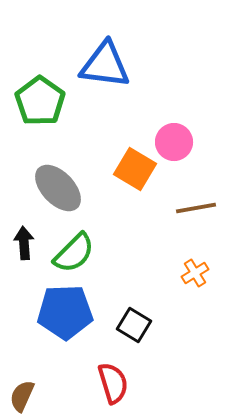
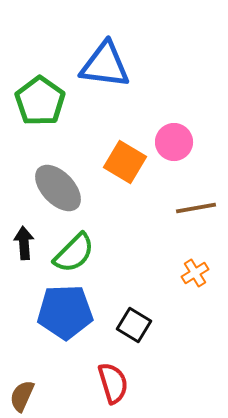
orange square: moved 10 px left, 7 px up
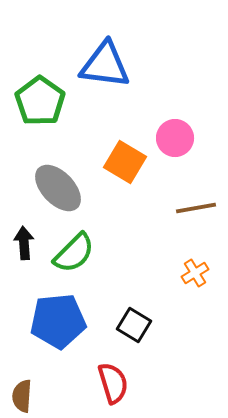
pink circle: moved 1 px right, 4 px up
blue pentagon: moved 7 px left, 9 px down; rotated 4 degrees counterclockwise
brown semicircle: rotated 20 degrees counterclockwise
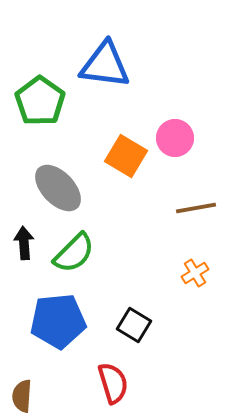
orange square: moved 1 px right, 6 px up
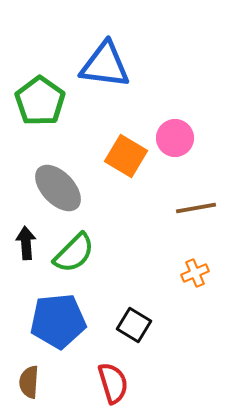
black arrow: moved 2 px right
orange cross: rotated 8 degrees clockwise
brown semicircle: moved 7 px right, 14 px up
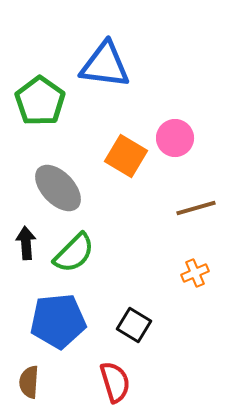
brown line: rotated 6 degrees counterclockwise
red semicircle: moved 2 px right, 1 px up
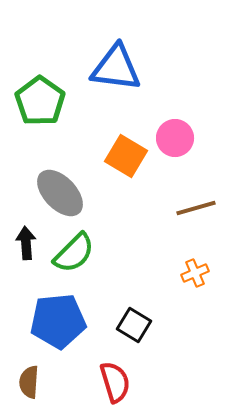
blue triangle: moved 11 px right, 3 px down
gray ellipse: moved 2 px right, 5 px down
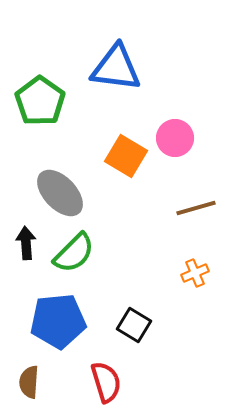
red semicircle: moved 9 px left
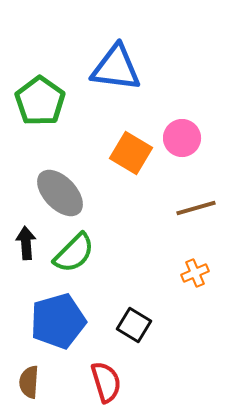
pink circle: moved 7 px right
orange square: moved 5 px right, 3 px up
blue pentagon: rotated 10 degrees counterclockwise
